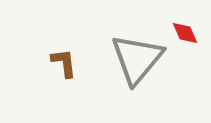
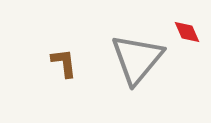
red diamond: moved 2 px right, 1 px up
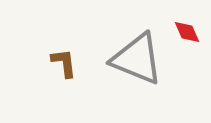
gray triangle: rotated 48 degrees counterclockwise
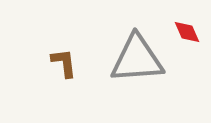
gray triangle: rotated 26 degrees counterclockwise
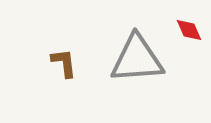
red diamond: moved 2 px right, 2 px up
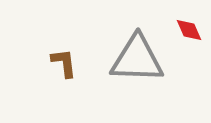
gray triangle: rotated 6 degrees clockwise
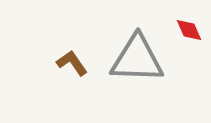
brown L-shape: moved 8 px right; rotated 28 degrees counterclockwise
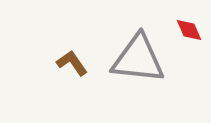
gray triangle: moved 1 px right; rotated 4 degrees clockwise
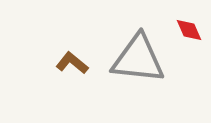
brown L-shape: rotated 16 degrees counterclockwise
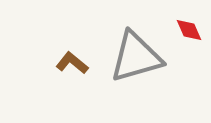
gray triangle: moved 2 px left, 2 px up; rotated 22 degrees counterclockwise
